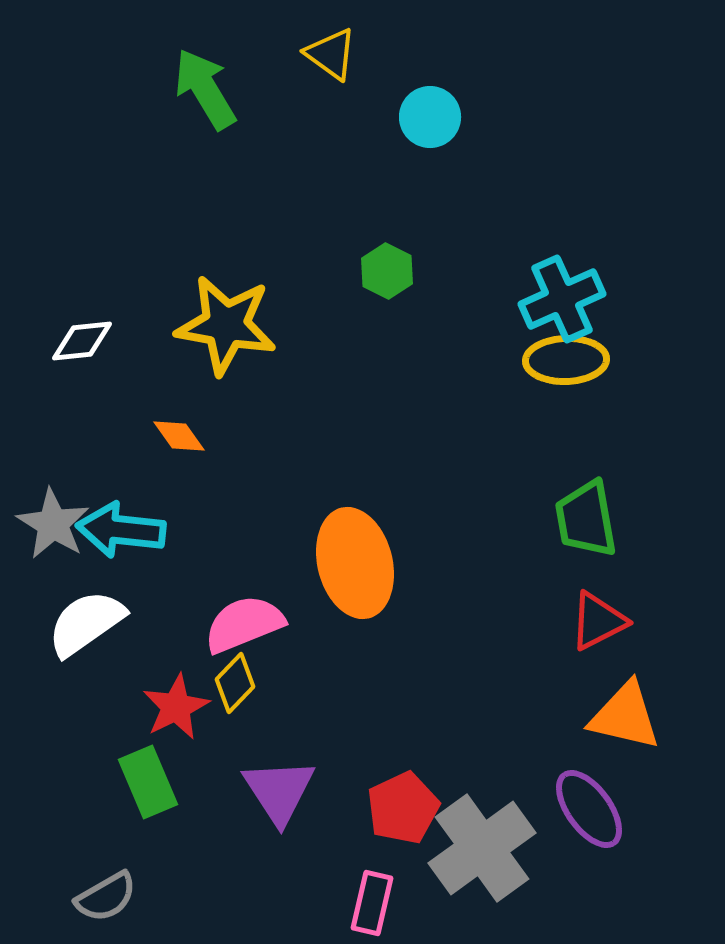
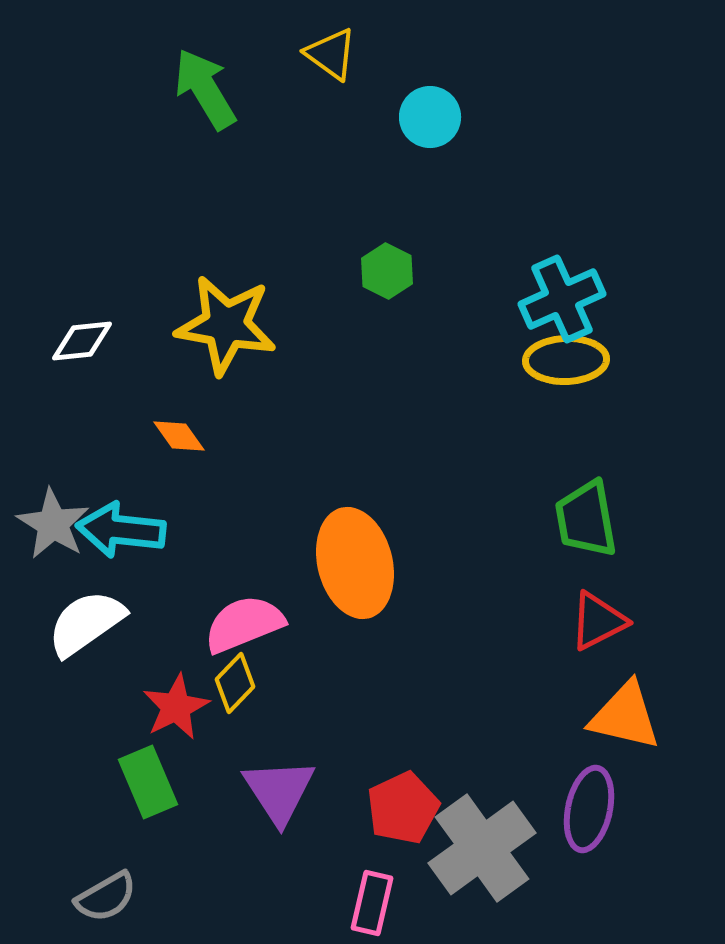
purple ellipse: rotated 48 degrees clockwise
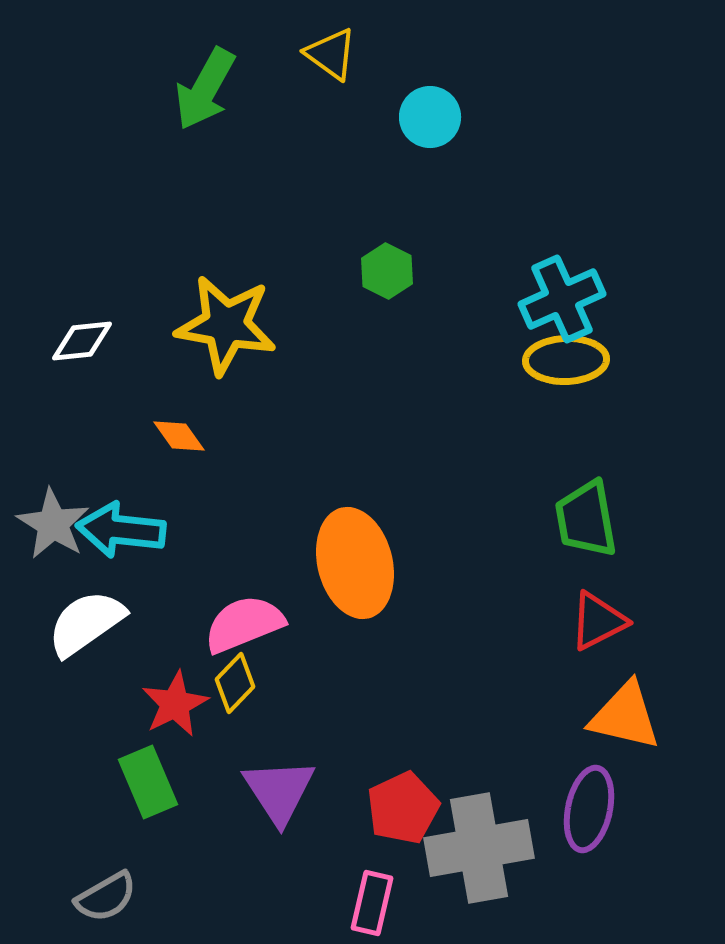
green arrow: rotated 120 degrees counterclockwise
red star: moved 1 px left, 3 px up
gray cross: moved 3 px left; rotated 26 degrees clockwise
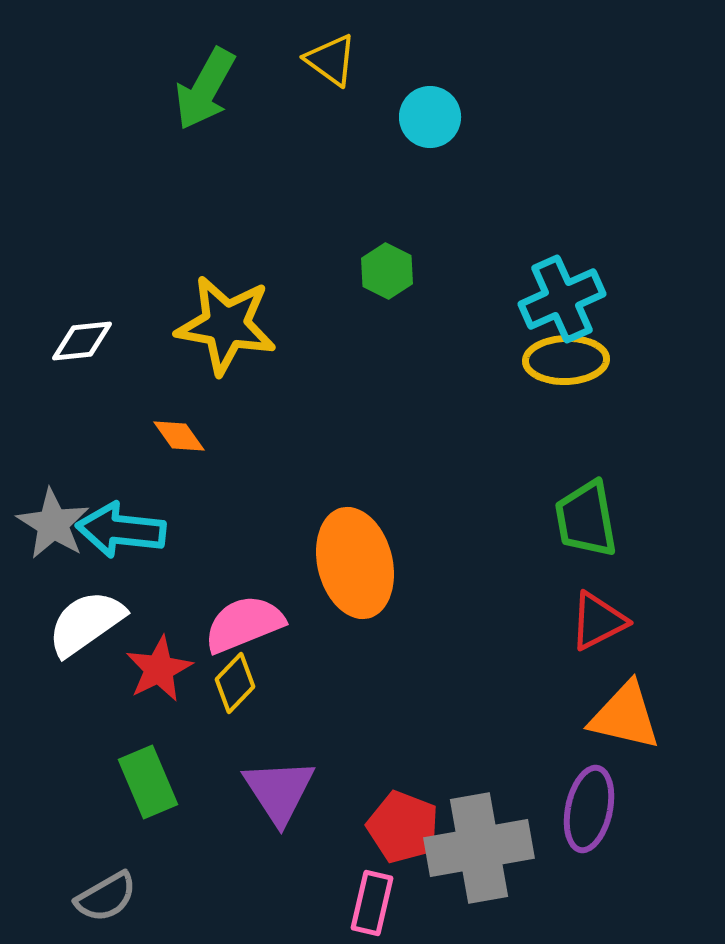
yellow triangle: moved 6 px down
red star: moved 16 px left, 35 px up
red pentagon: moved 19 px down; rotated 26 degrees counterclockwise
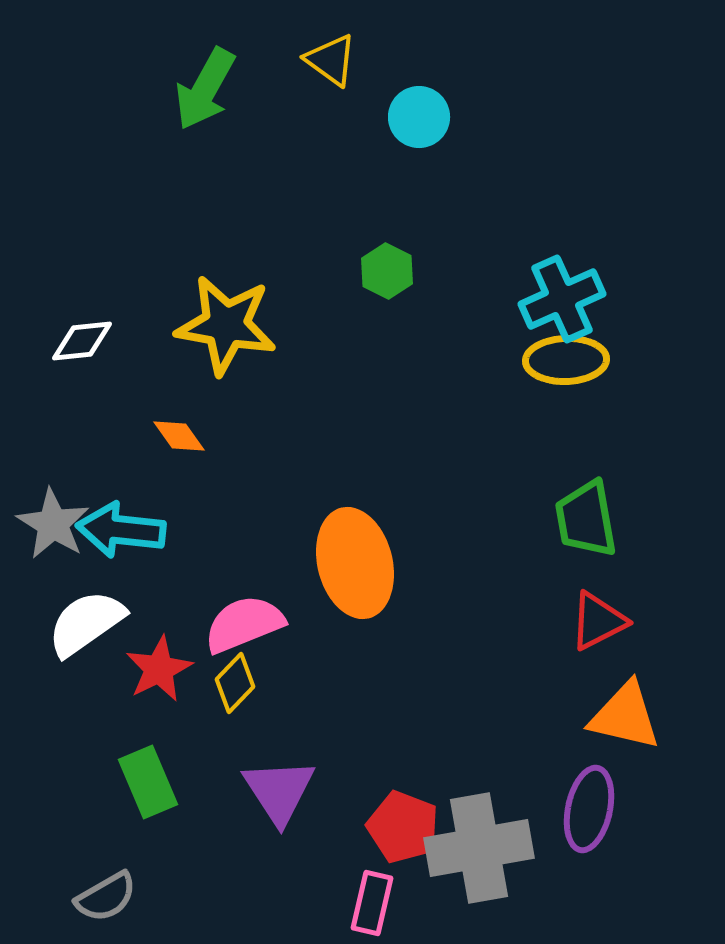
cyan circle: moved 11 px left
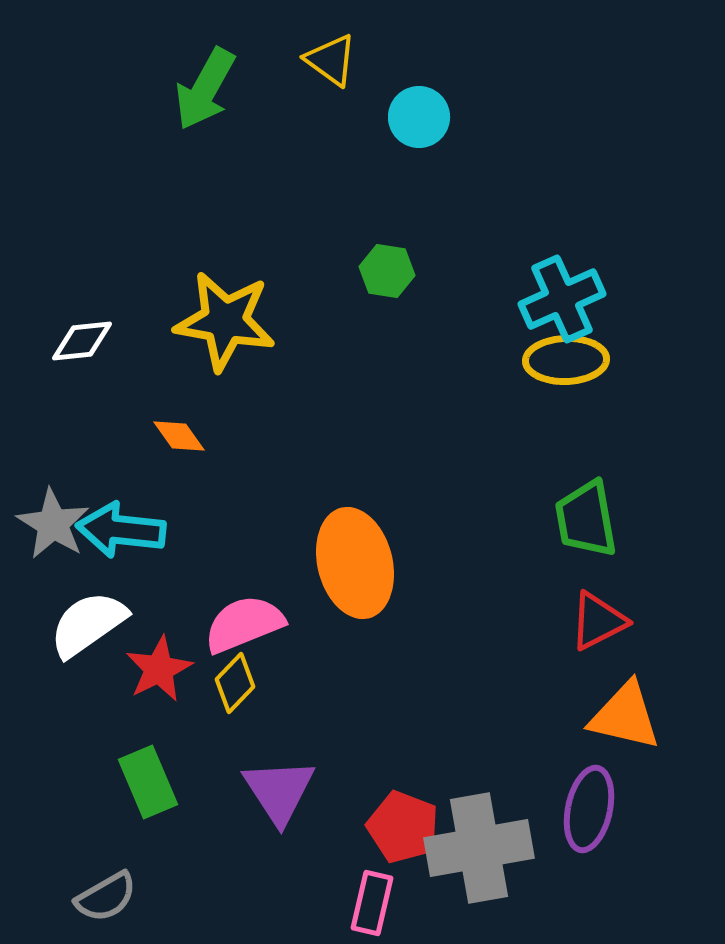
green hexagon: rotated 18 degrees counterclockwise
yellow star: moved 1 px left, 4 px up
white semicircle: moved 2 px right, 1 px down
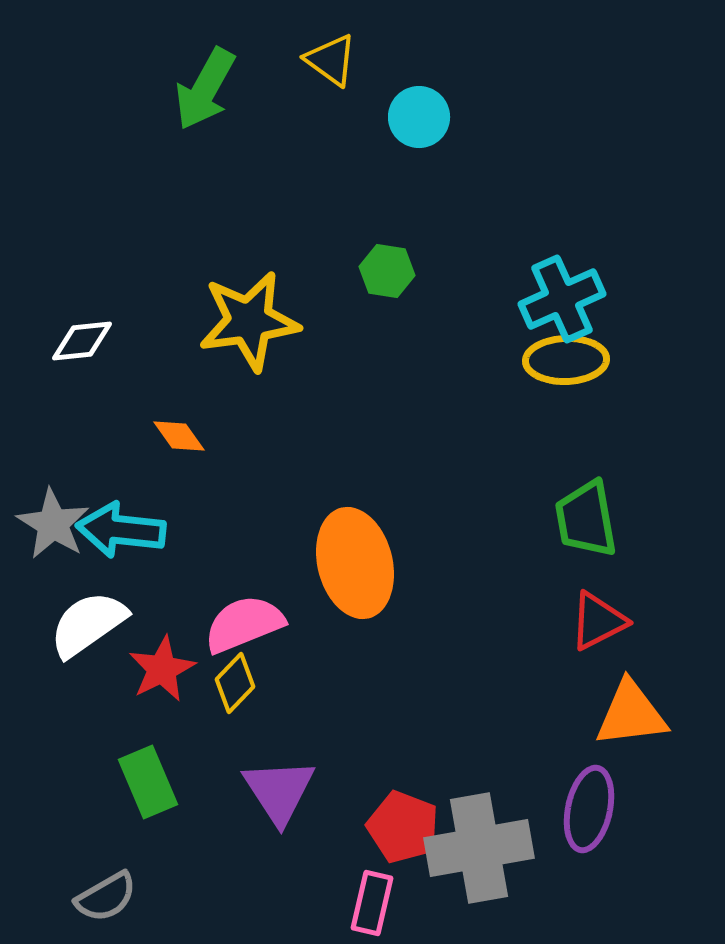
yellow star: moved 24 px right; rotated 18 degrees counterclockwise
red star: moved 3 px right
orange triangle: moved 6 px right, 2 px up; rotated 20 degrees counterclockwise
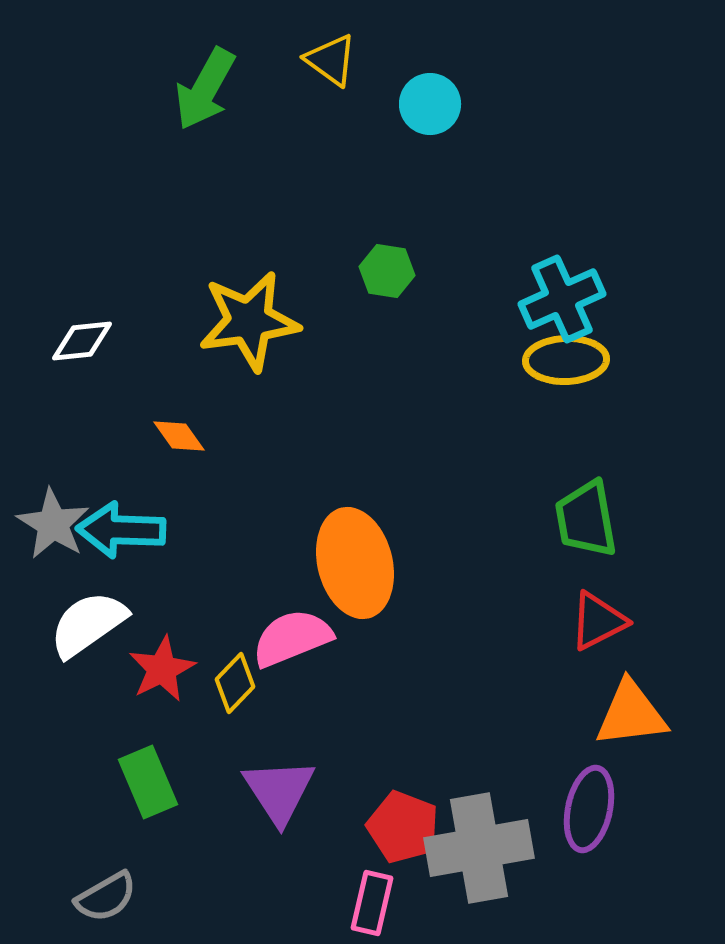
cyan circle: moved 11 px right, 13 px up
cyan arrow: rotated 4 degrees counterclockwise
pink semicircle: moved 48 px right, 14 px down
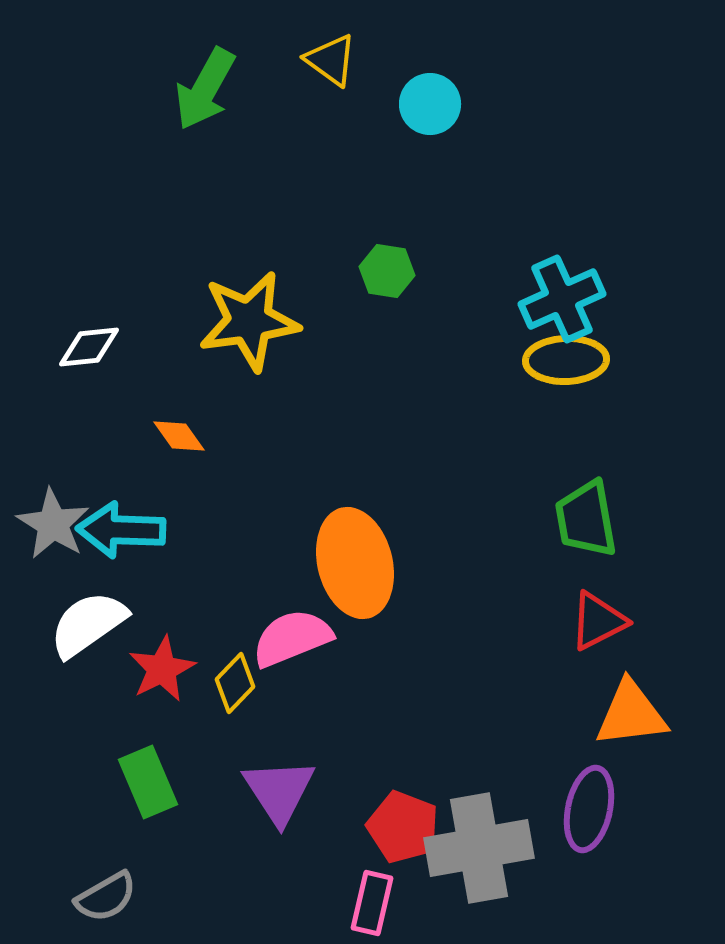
white diamond: moved 7 px right, 6 px down
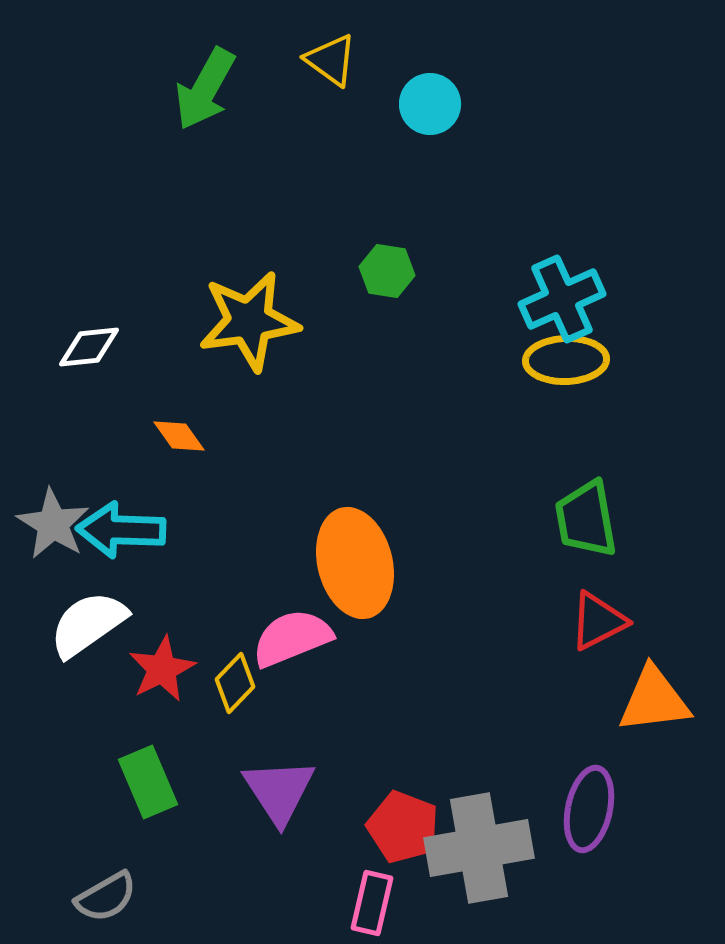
orange triangle: moved 23 px right, 14 px up
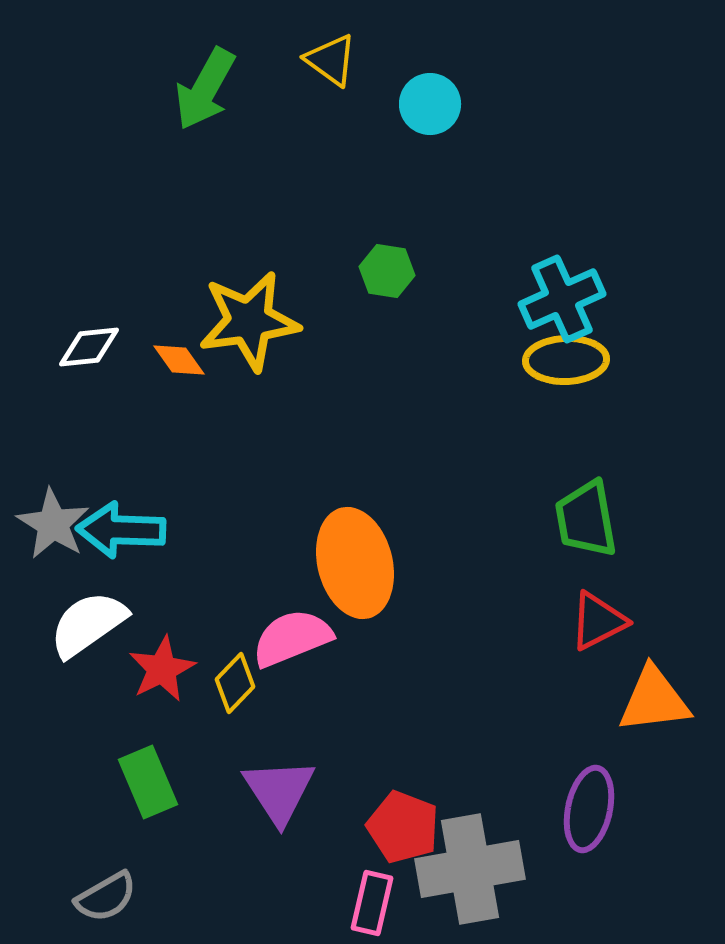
orange diamond: moved 76 px up
gray cross: moved 9 px left, 21 px down
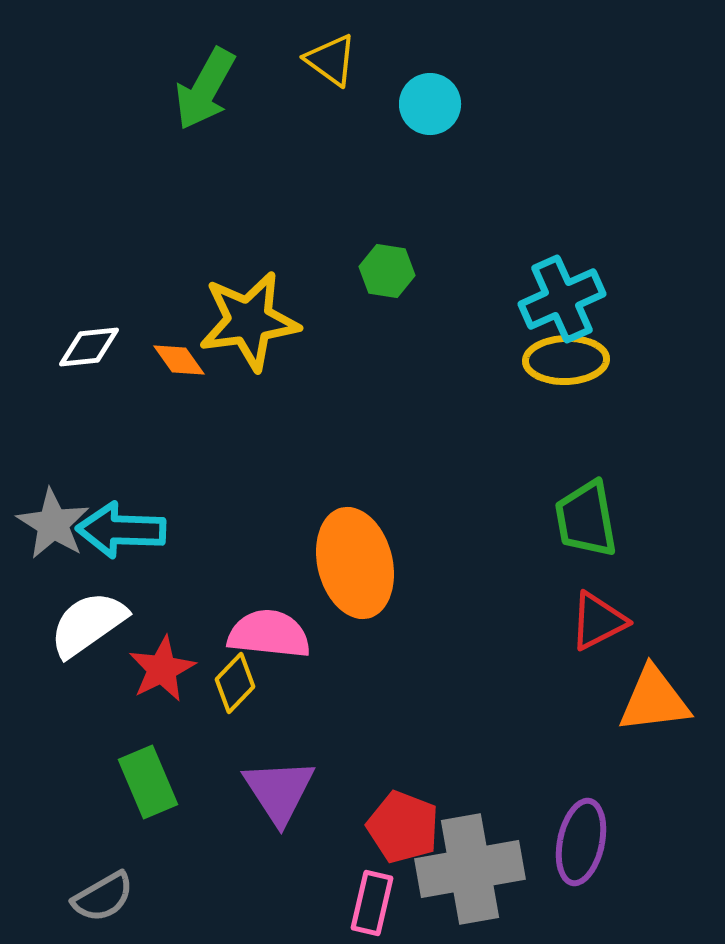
pink semicircle: moved 23 px left, 4 px up; rotated 28 degrees clockwise
purple ellipse: moved 8 px left, 33 px down
gray semicircle: moved 3 px left
